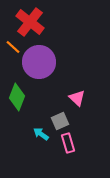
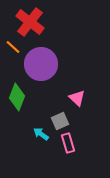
purple circle: moved 2 px right, 2 px down
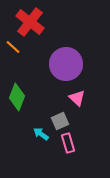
purple circle: moved 25 px right
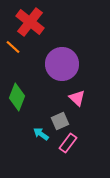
purple circle: moved 4 px left
pink rectangle: rotated 54 degrees clockwise
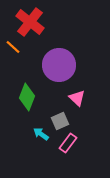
purple circle: moved 3 px left, 1 px down
green diamond: moved 10 px right
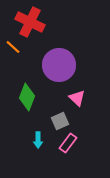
red cross: rotated 12 degrees counterclockwise
cyan arrow: moved 3 px left, 6 px down; rotated 126 degrees counterclockwise
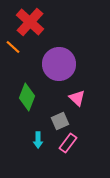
red cross: rotated 16 degrees clockwise
purple circle: moved 1 px up
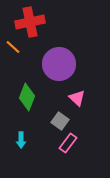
red cross: rotated 36 degrees clockwise
gray square: rotated 30 degrees counterclockwise
cyan arrow: moved 17 px left
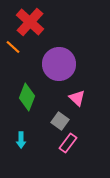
red cross: rotated 36 degrees counterclockwise
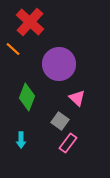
orange line: moved 2 px down
